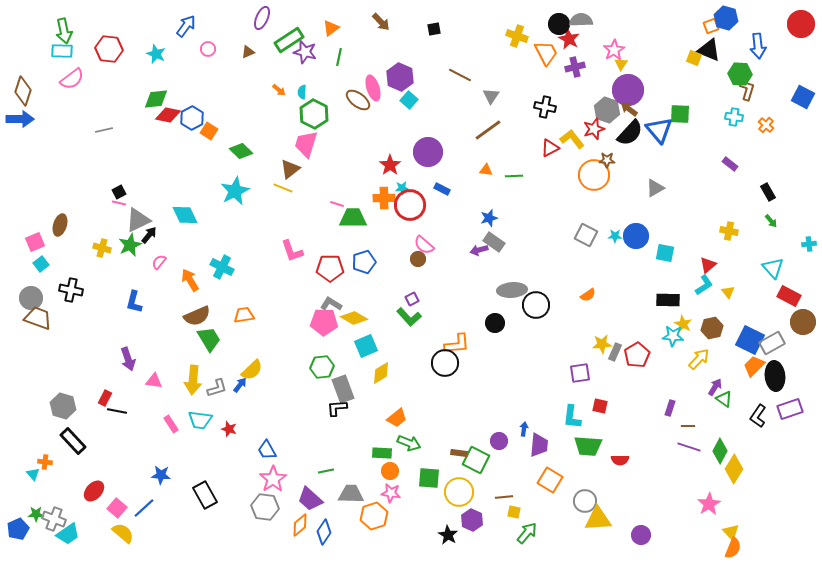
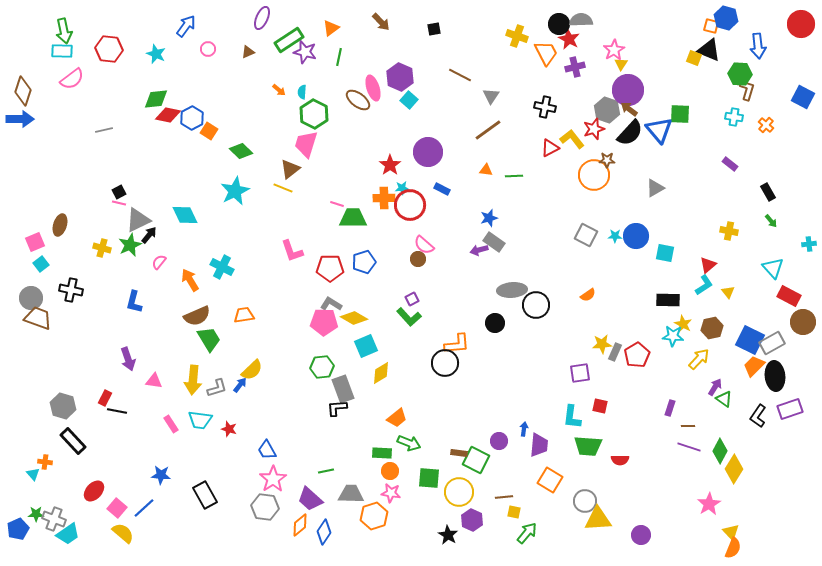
orange square at (711, 26): rotated 35 degrees clockwise
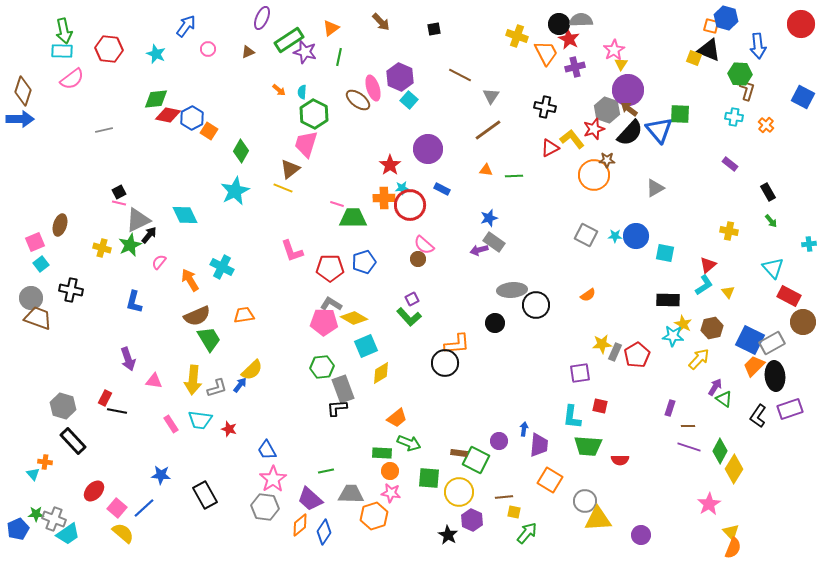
green diamond at (241, 151): rotated 75 degrees clockwise
purple circle at (428, 152): moved 3 px up
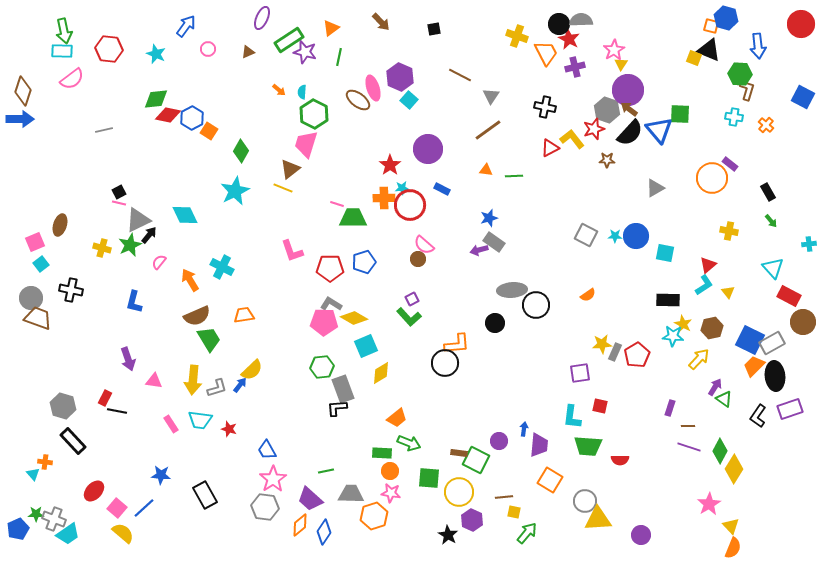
orange circle at (594, 175): moved 118 px right, 3 px down
yellow triangle at (731, 532): moved 6 px up
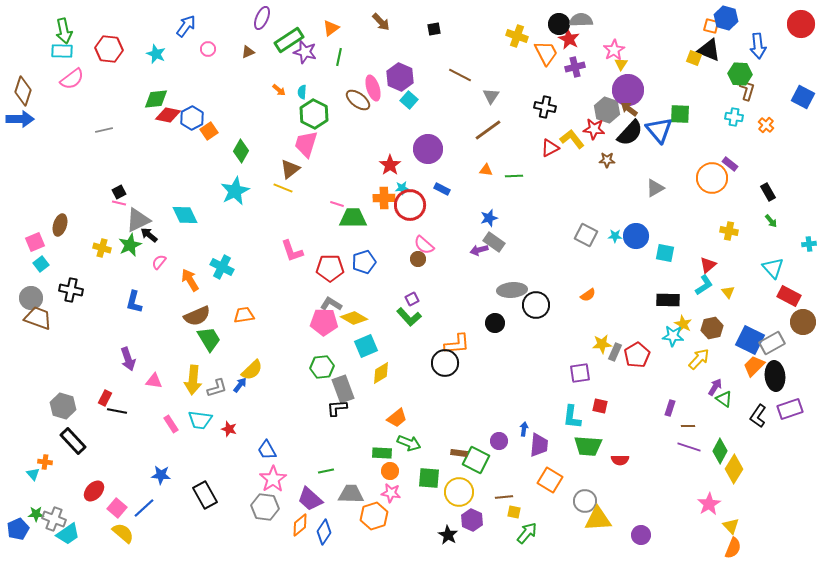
red star at (594, 129): rotated 25 degrees clockwise
orange square at (209, 131): rotated 24 degrees clockwise
black arrow at (149, 235): rotated 90 degrees counterclockwise
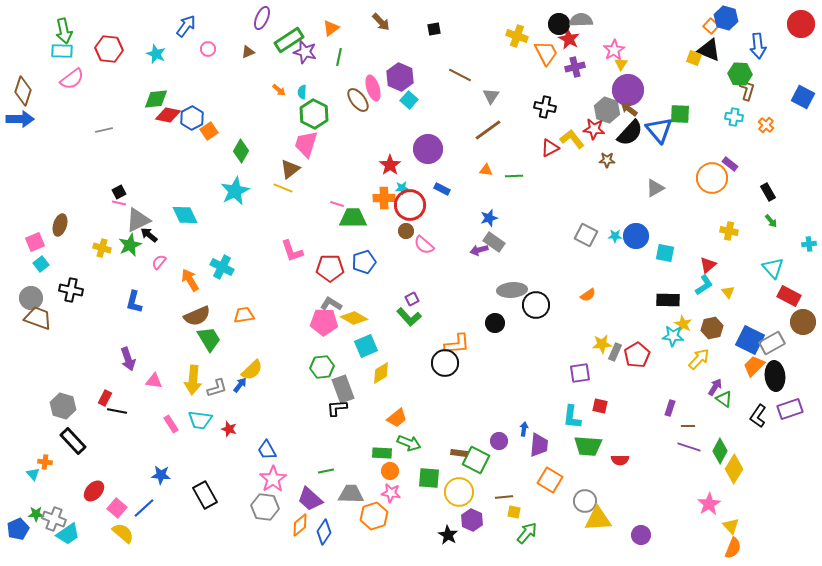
orange square at (711, 26): rotated 28 degrees clockwise
brown ellipse at (358, 100): rotated 15 degrees clockwise
brown circle at (418, 259): moved 12 px left, 28 px up
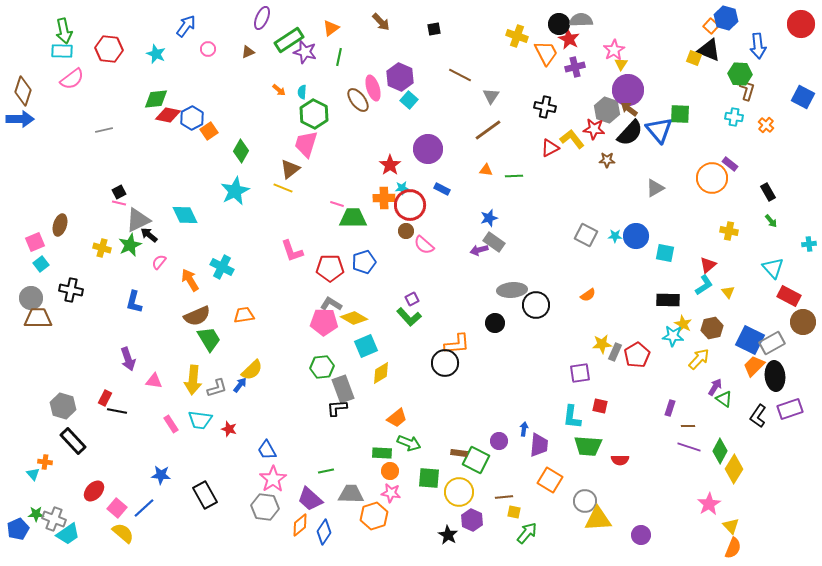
brown trapezoid at (38, 318): rotated 20 degrees counterclockwise
